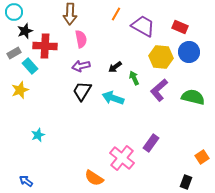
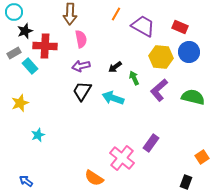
yellow star: moved 13 px down
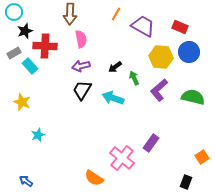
black trapezoid: moved 1 px up
yellow star: moved 2 px right, 1 px up; rotated 30 degrees counterclockwise
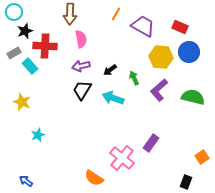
black arrow: moved 5 px left, 3 px down
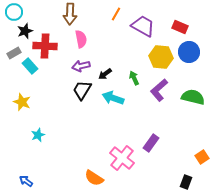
black arrow: moved 5 px left, 4 px down
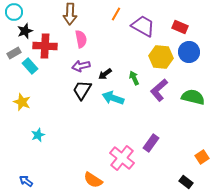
orange semicircle: moved 1 px left, 2 px down
black rectangle: rotated 72 degrees counterclockwise
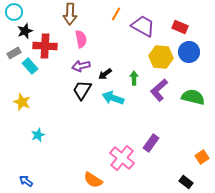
green arrow: rotated 24 degrees clockwise
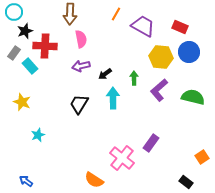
gray rectangle: rotated 24 degrees counterclockwise
black trapezoid: moved 3 px left, 14 px down
cyan arrow: rotated 70 degrees clockwise
orange semicircle: moved 1 px right
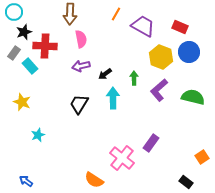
black star: moved 1 px left, 1 px down
yellow hexagon: rotated 15 degrees clockwise
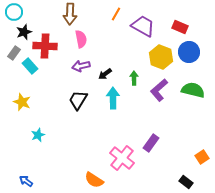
green semicircle: moved 7 px up
black trapezoid: moved 1 px left, 4 px up
